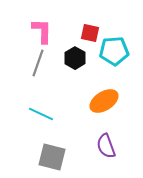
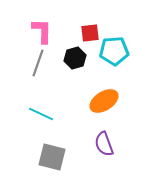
red square: rotated 18 degrees counterclockwise
black hexagon: rotated 15 degrees clockwise
purple semicircle: moved 2 px left, 2 px up
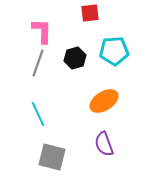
red square: moved 20 px up
cyan line: moved 3 px left; rotated 40 degrees clockwise
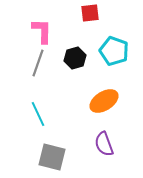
cyan pentagon: rotated 24 degrees clockwise
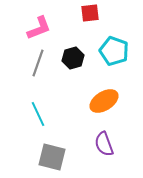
pink L-shape: moved 3 px left, 3 px up; rotated 68 degrees clockwise
black hexagon: moved 2 px left
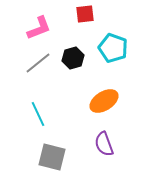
red square: moved 5 px left, 1 px down
cyan pentagon: moved 1 px left, 3 px up
gray line: rotated 32 degrees clockwise
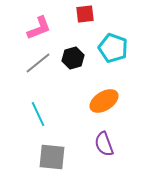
gray square: rotated 8 degrees counterclockwise
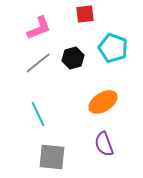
orange ellipse: moved 1 px left, 1 px down
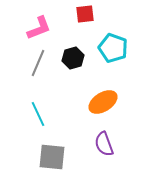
gray line: rotated 28 degrees counterclockwise
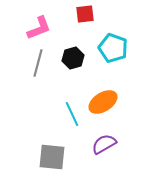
gray line: rotated 8 degrees counterclockwise
cyan line: moved 34 px right
purple semicircle: rotated 80 degrees clockwise
